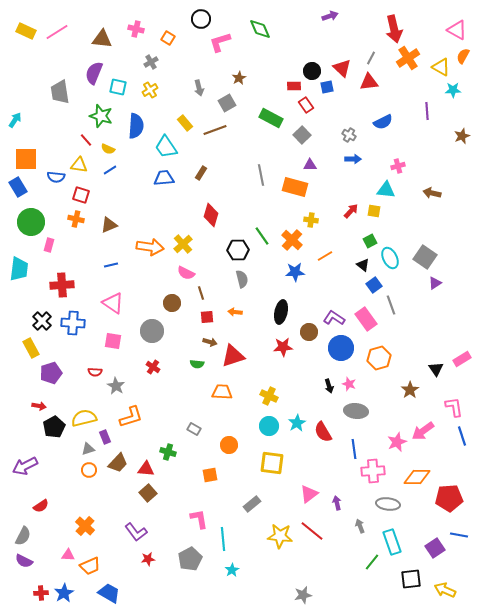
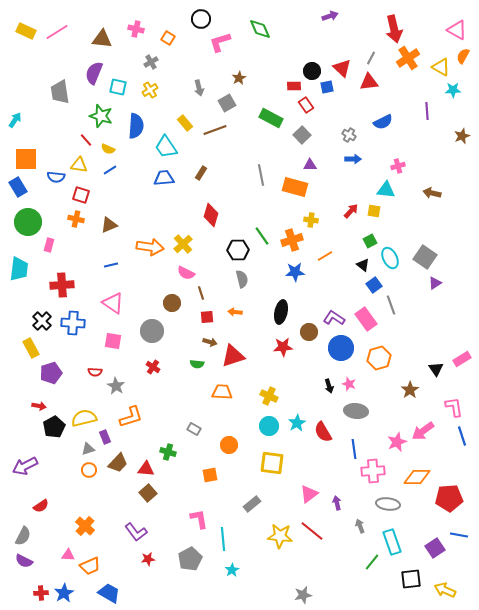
green circle at (31, 222): moved 3 px left
orange cross at (292, 240): rotated 30 degrees clockwise
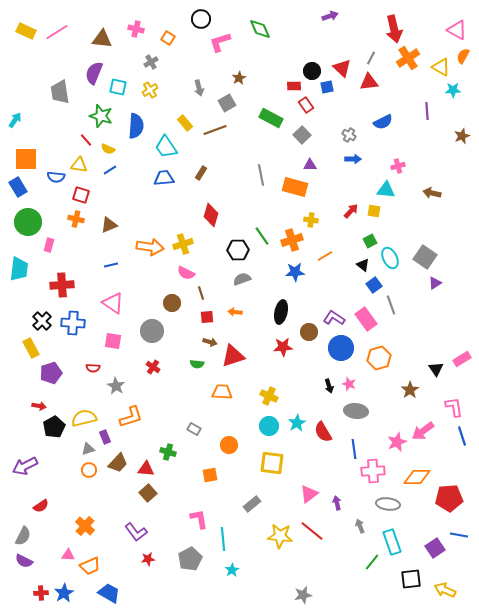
yellow cross at (183, 244): rotated 24 degrees clockwise
gray semicircle at (242, 279): rotated 96 degrees counterclockwise
red semicircle at (95, 372): moved 2 px left, 4 px up
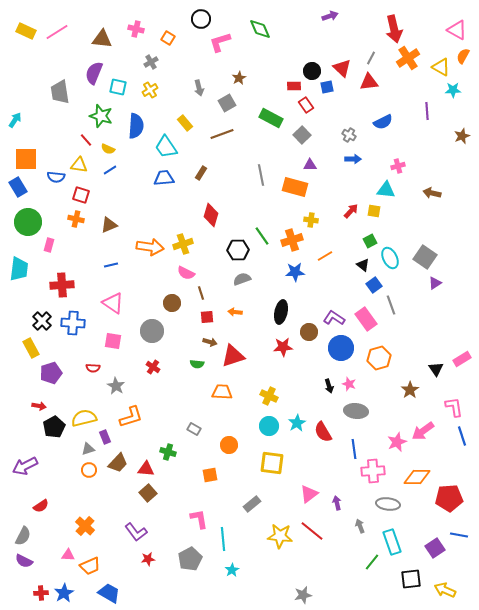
brown line at (215, 130): moved 7 px right, 4 px down
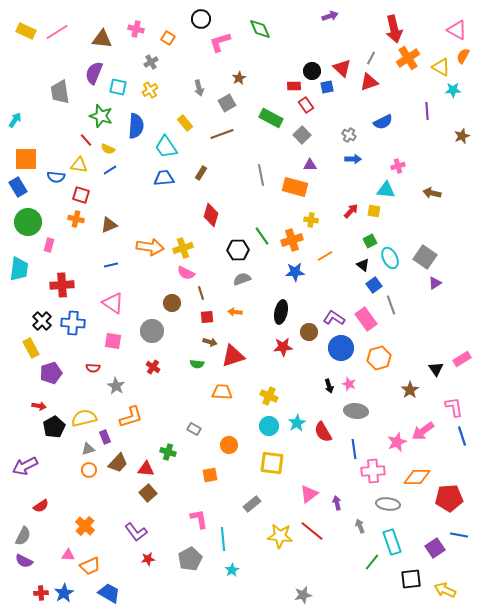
red triangle at (369, 82): rotated 12 degrees counterclockwise
yellow cross at (183, 244): moved 4 px down
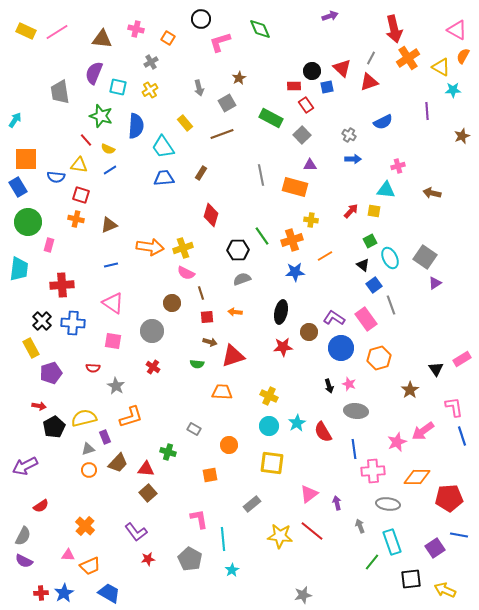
cyan trapezoid at (166, 147): moved 3 px left
gray pentagon at (190, 559): rotated 15 degrees counterclockwise
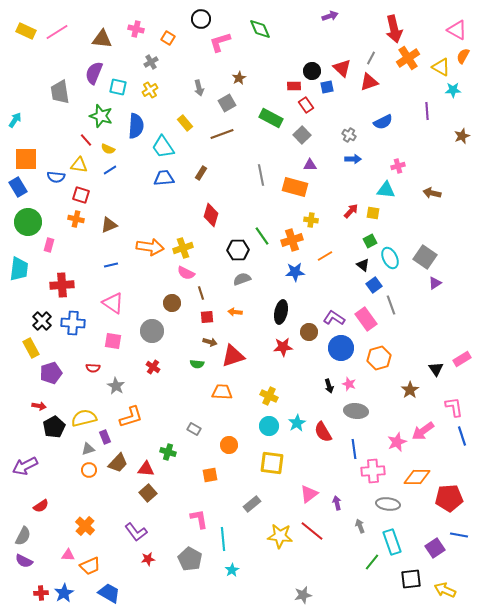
yellow square at (374, 211): moved 1 px left, 2 px down
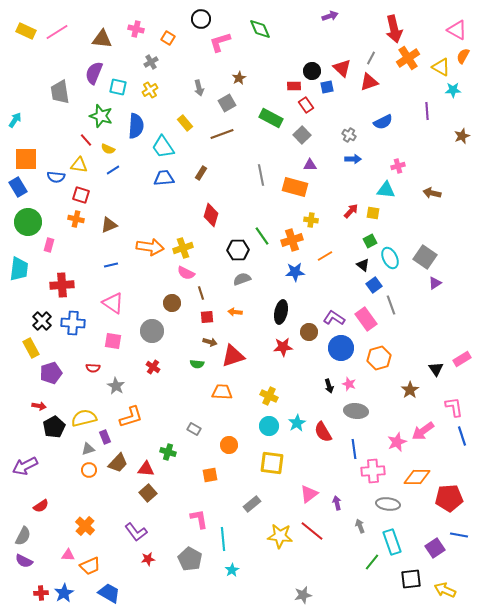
blue line at (110, 170): moved 3 px right
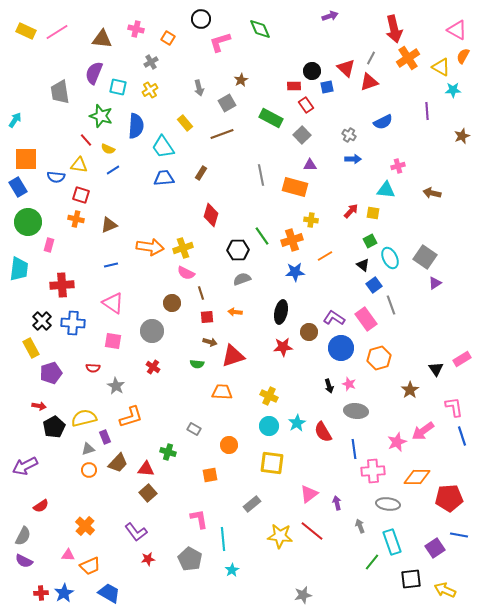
red triangle at (342, 68): moved 4 px right
brown star at (239, 78): moved 2 px right, 2 px down
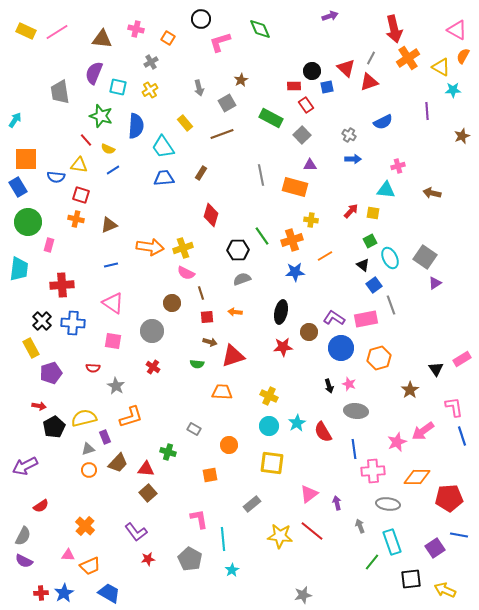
pink rectangle at (366, 319): rotated 65 degrees counterclockwise
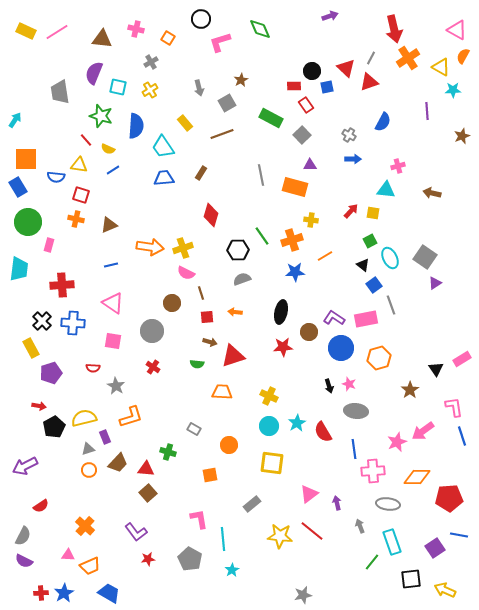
blue semicircle at (383, 122): rotated 36 degrees counterclockwise
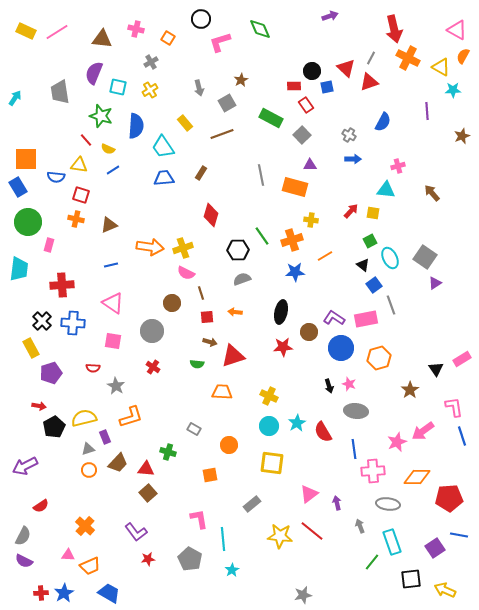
orange cross at (408, 58): rotated 30 degrees counterclockwise
cyan arrow at (15, 120): moved 22 px up
brown arrow at (432, 193): rotated 36 degrees clockwise
